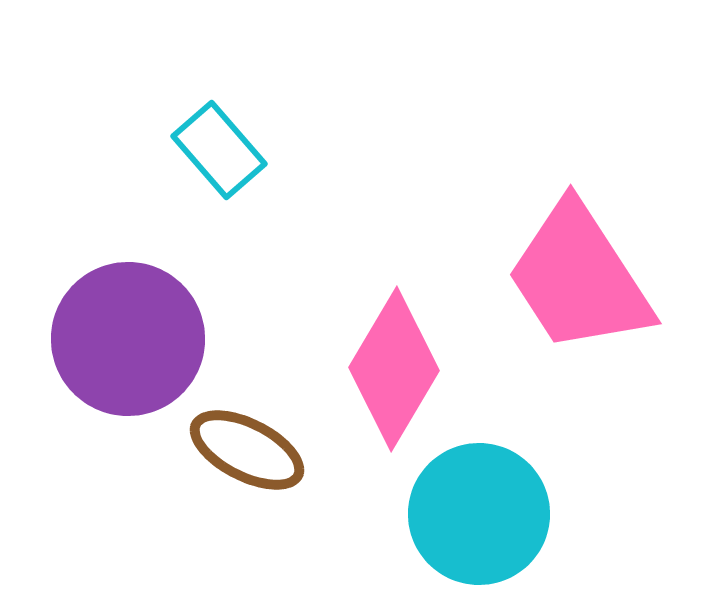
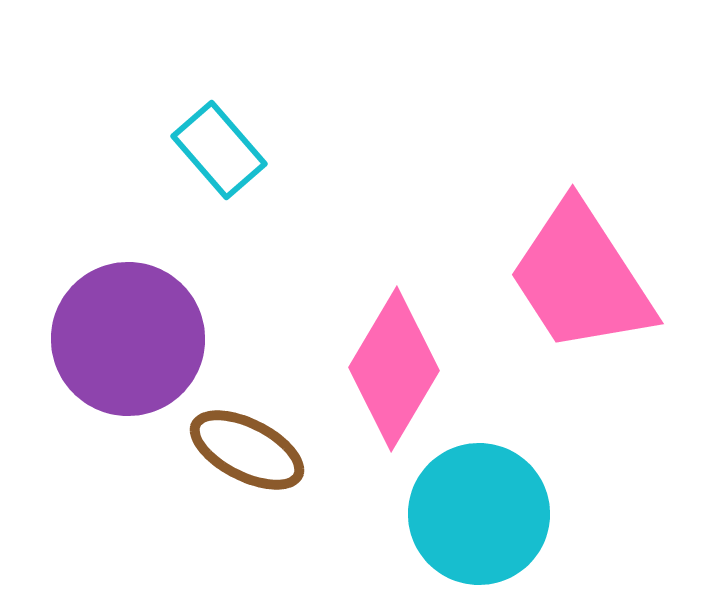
pink trapezoid: moved 2 px right
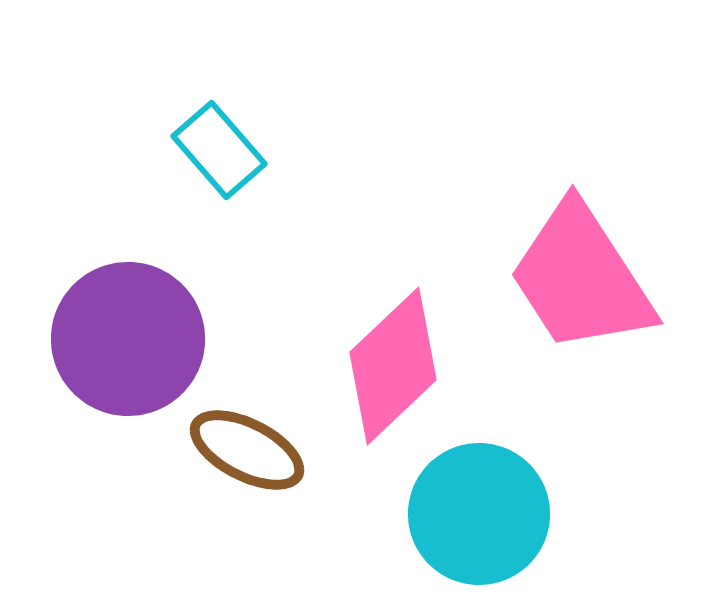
pink diamond: moved 1 px left, 3 px up; rotated 16 degrees clockwise
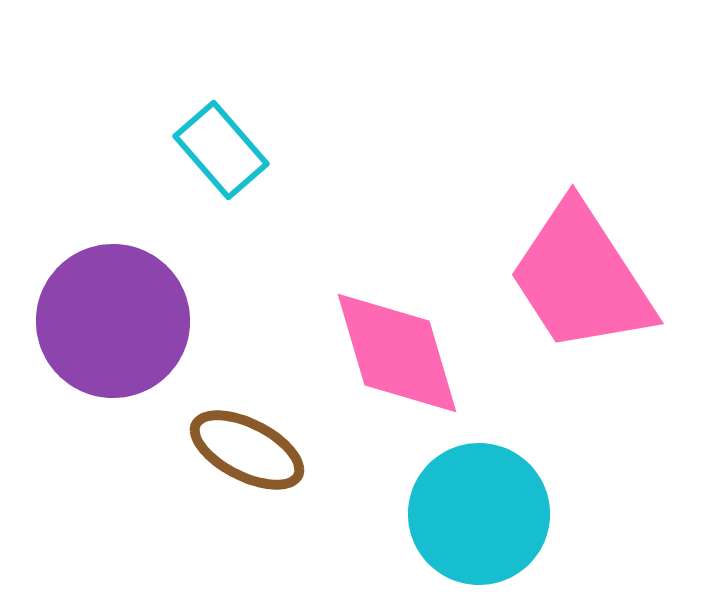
cyan rectangle: moved 2 px right
purple circle: moved 15 px left, 18 px up
pink diamond: moved 4 px right, 13 px up; rotated 63 degrees counterclockwise
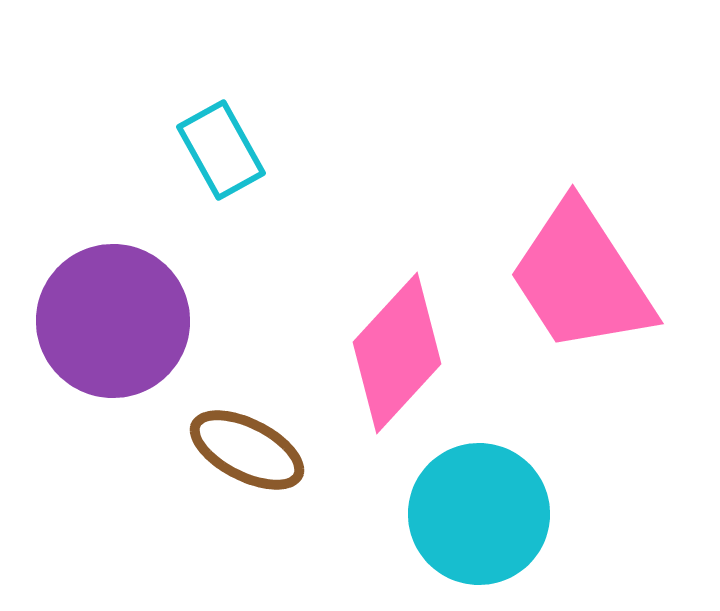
cyan rectangle: rotated 12 degrees clockwise
pink diamond: rotated 59 degrees clockwise
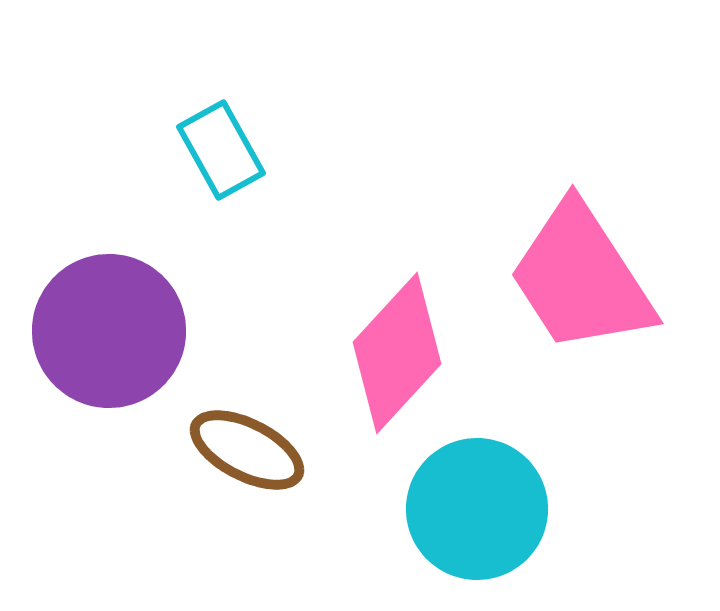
purple circle: moved 4 px left, 10 px down
cyan circle: moved 2 px left, 5 px up
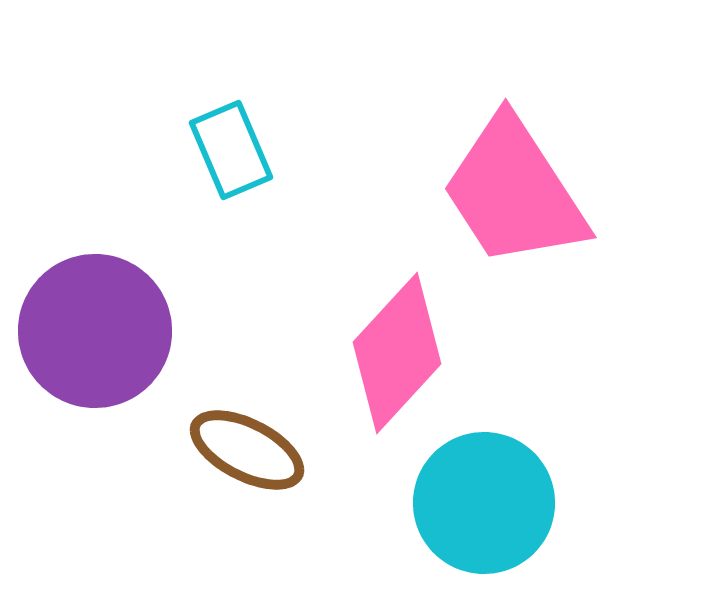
cyan rectangle: moved 10 px right; rotated 6 degrees clockwise
pink trapezoid: moved 67 px left, 86 px up
purple circle: moved 14 px left
cyan circle: moved 7 px right, 6 px up
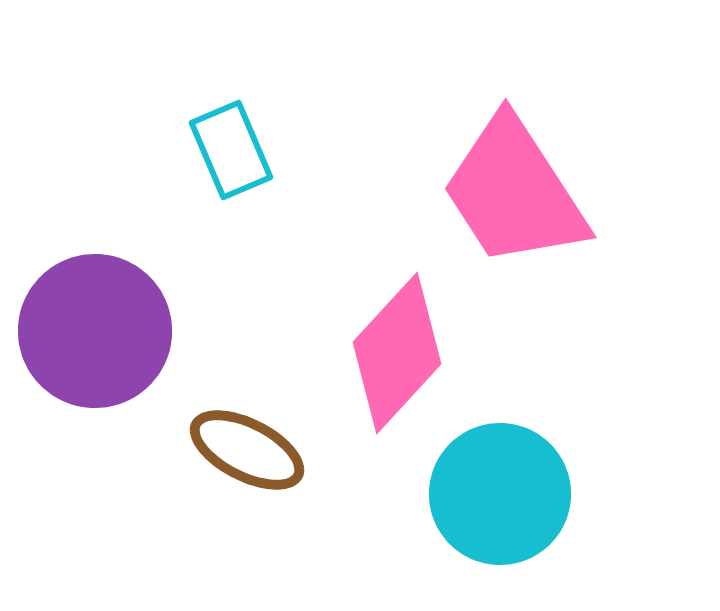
cyan circle: moved 16 px right, 9 px up
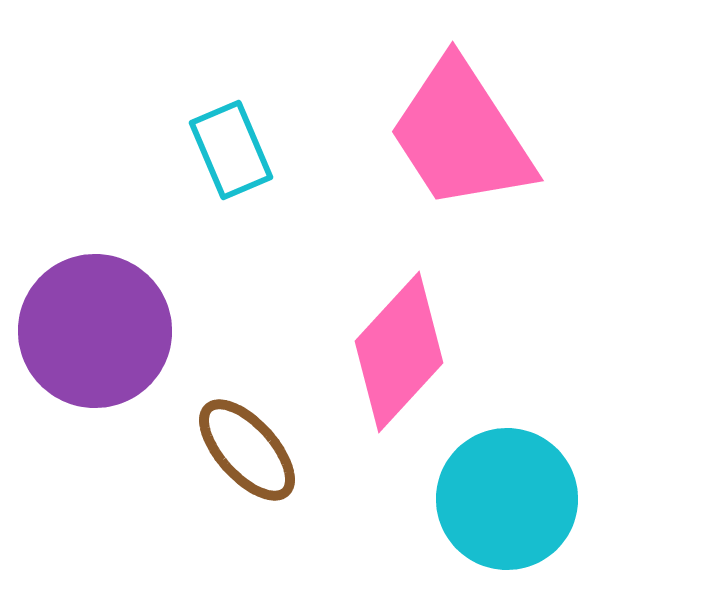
pink trapezoid: moved 53 px left, 57 px up
pink diamond: moved 2 px right, 1 px up
brown ellipse: rotated 21 degrees clockwise
cyan circle: moved 7 px right, 5 px down
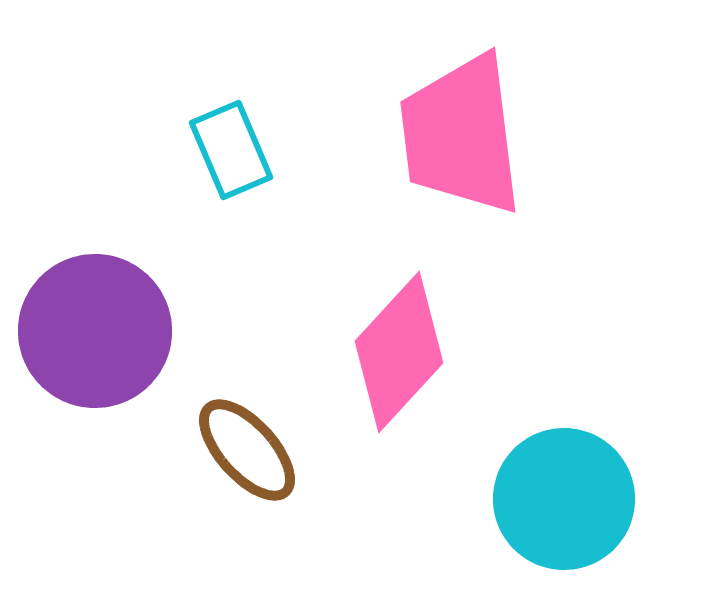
pink trapezoid: rotated 26 degrees clockwise
cyan circle: moved 57 px right
